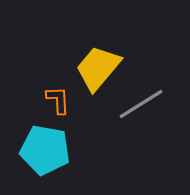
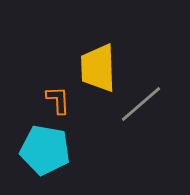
yellow trapezoid: rotated 42 degrees counterclockwise
gray line: rotated 9 degrees counterclockwise
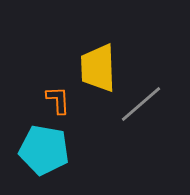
cyan pentagon: moved 1 px left
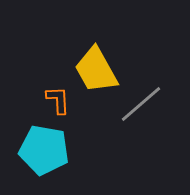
yellow trapezoid: moved 2 px left, 2 px down; rotated 27 degrees counterclockwise
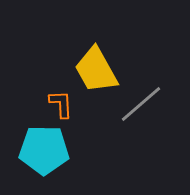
orange L-shape: moved 3 px right, 4 px down
cyan pentagon: rotated 9 degrees counterclockwise
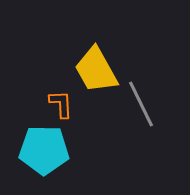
gray line: rotated 75 degrees counterclockwise
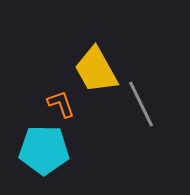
orange L-shape: rotated 16 degrees counterclockwise
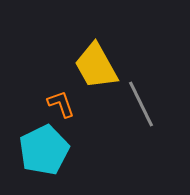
yellow trapezoid: moved 4 px up
cyan pentagon: rotated 27 degrees counterclockwise
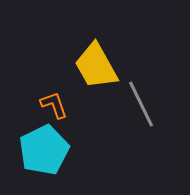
orange L-shape: moved 7 px left, 1 px down
